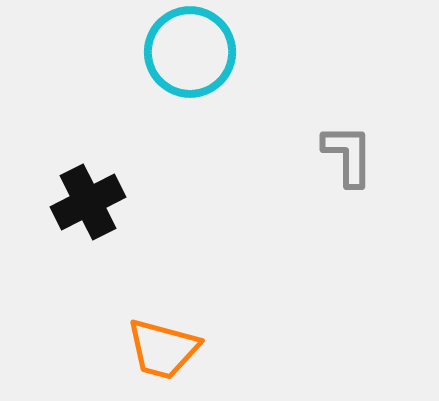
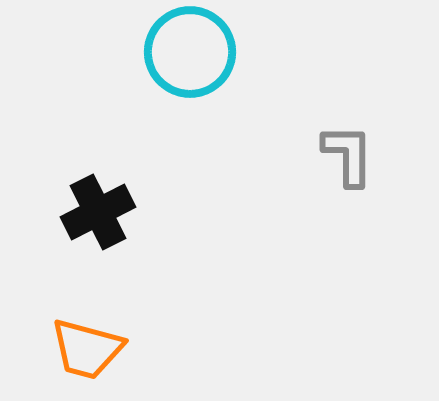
black cross: moved 10 px right, 10 px down
orange trapezoid: moved 76 px left
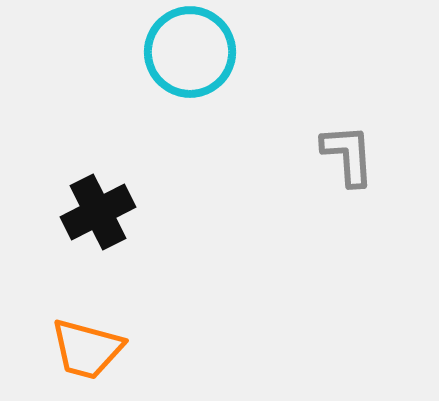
gray L-shape: rotated 4 degrees counterclockwise
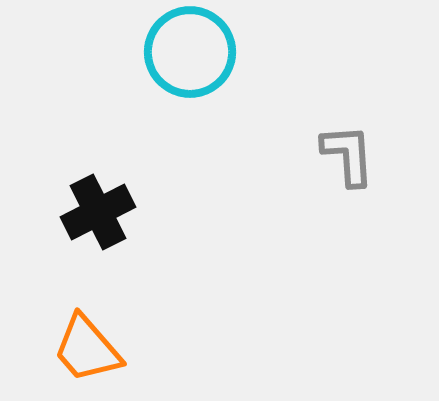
orange trapezoid: rotated 34 degrees clockwise
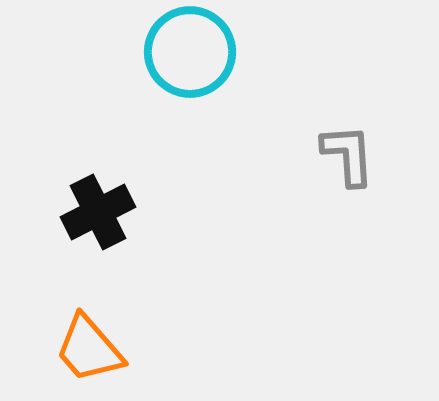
orange trapezoid: moved 2 px right
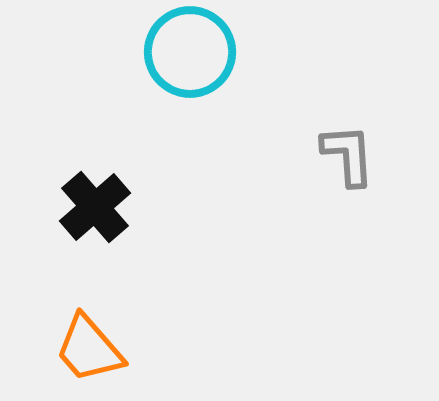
black cross: moved 3 px left, 5 px up; rotated 14 degrees counterclockwise
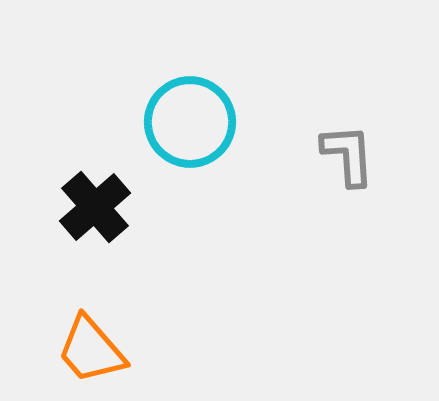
cyan circle: moved 70 px down
orange trapezoid: moved 2 px right, 1 px down
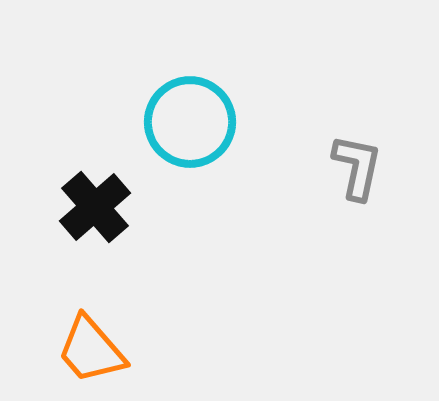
gray L-shape: moved 9 px right, 12 px down; rotated 16 degrees clockwise
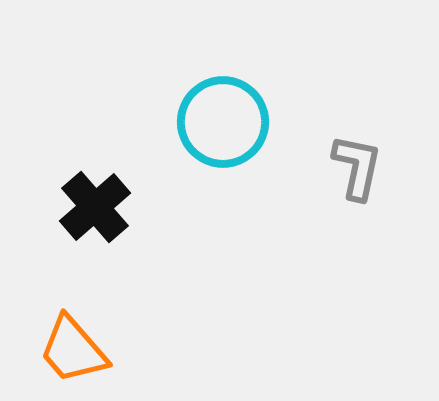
cyan circle: moved 33 px right
orange trapezoid: moved 18 px left
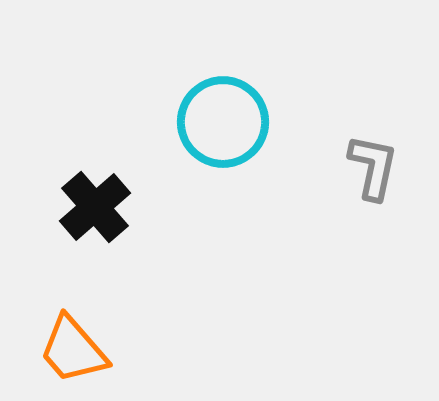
gray L-shape: moved 16 px right
